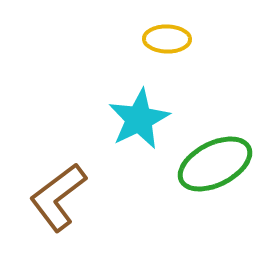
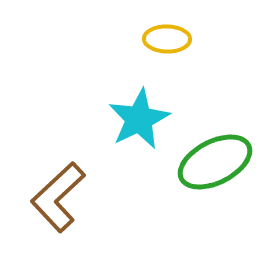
green ellipse: moved 2 px up
brown L-shape: rotated 6 degrees counterclockwise
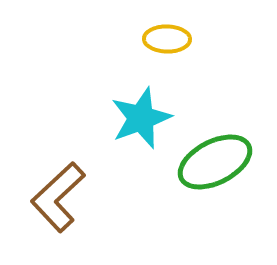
cyan star: moved 2 px right, 1 px up; rotated 6 degrees clockwise
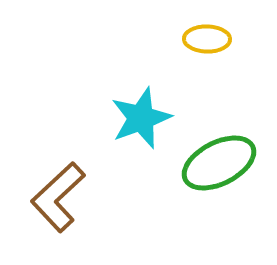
yellow ellipse: moved 40 px right
green ellipse: moved 4 px right, 1 px down
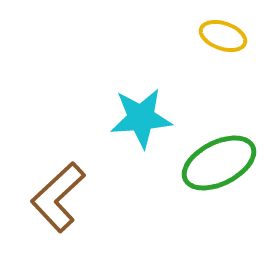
yellow ellipse: moved 16 px right, 3 px up; rotated 18 degrees clockwise
cyan star: rotated 16 degrees clockwise
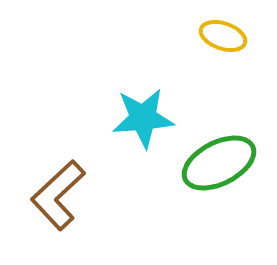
cyan star: moved 2 px right
brown L-shape: moved 2 px up
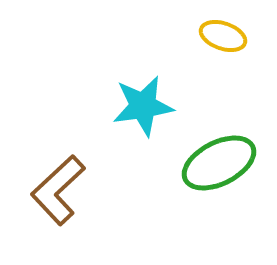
cyan star: moved 12 px up; rotated 4 degrees counterclockwise
brown L-shape: moved 5 px up
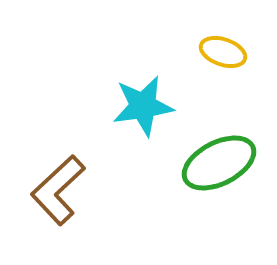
yellow ellipse: moved 16 px down
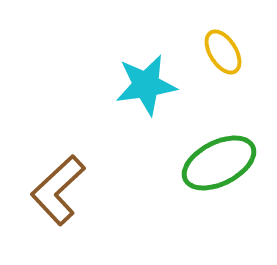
yellow ellipse: rotated 39 degrees clockwise
cyan star: moved 3 px right, 21 px up
